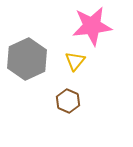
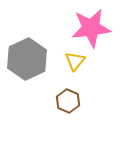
pink star: moved 1 px left, 2 px down
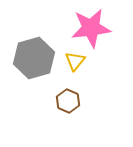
gray hexagon: moved 7 px right, 1 px up; rotated 9 degrees clockwise
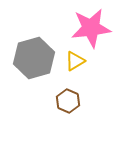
yellow triangle: rotated 20 degrees clockwise
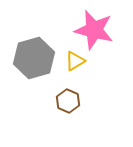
pink star: moved 3 px right, 2 px down; rotated 21 degrees clockwise
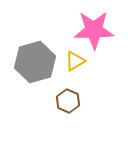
pink star: rotated 15 degrees counterclockwise
gray hexagon: moved 1 px right, 4 px down
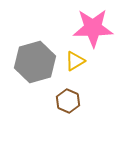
pink star: moved 1 px left, 2 px up
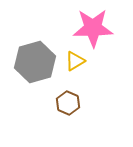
brown hexagon: moved 2 px down
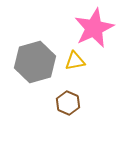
pink star: moved 1 px right; rotated 24 degrees counterclockwise
yellow triangle: rotated 20 degrees clockwise
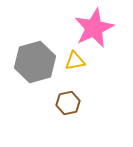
brown hexagon: rotated 25 degrees clockwise
